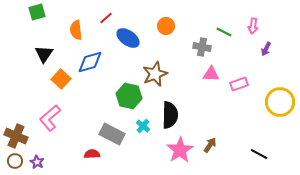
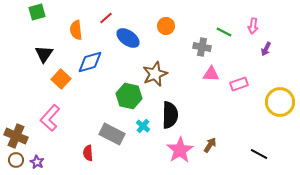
pink L-shape: rotated 8 degrees counterclockwise
red semicircle: moved 4 px left, 1 px up; rotated 91 degrees counterclockwise
brown circle: moved 1 px right, 1 px up
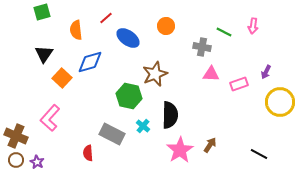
green square: moved 5 px right
purple arrow: moved 23 px down
orange square: moved 1 px right, 1 px up
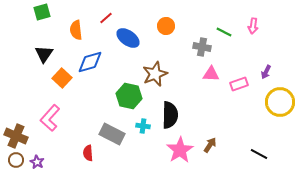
cyan cross: rotated 32 degrees counterclockwise
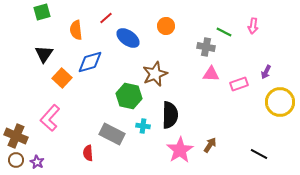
gray cross: moved 4 px right
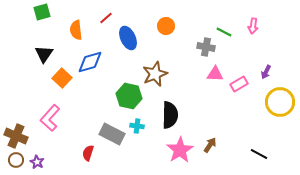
blue ellipse: rotated 30 degrees clockwise
pink triangle: moved 4 px right
pink rectangle: rotated 12 degrees counterclockwise
cyan cross: moved 6 px left
red semicircle: rotated 21 degrees clockwise
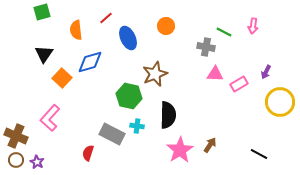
black semicircle: moved 2 px left
